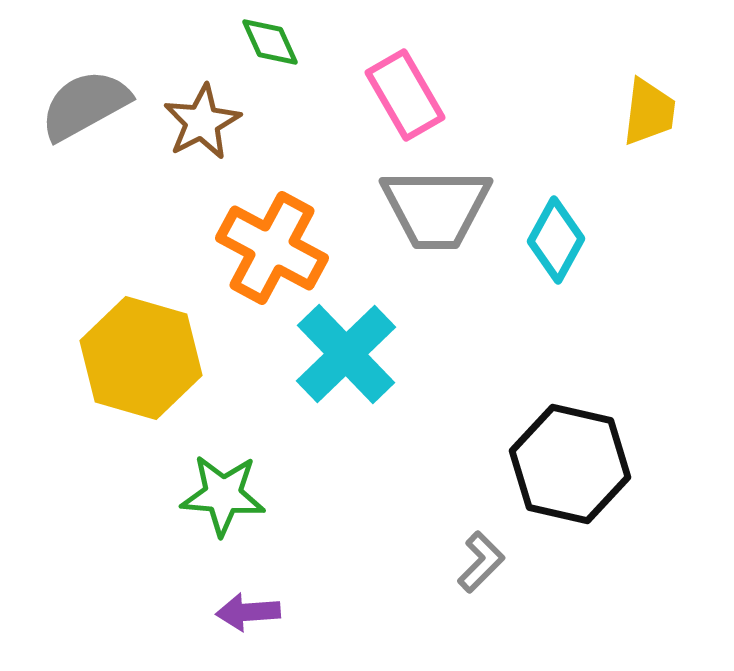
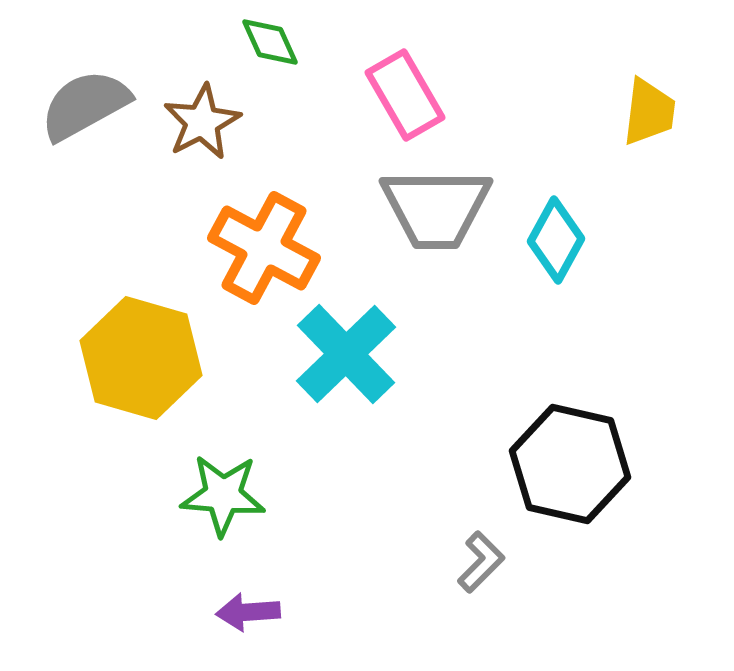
orange cross: moved 8 px left
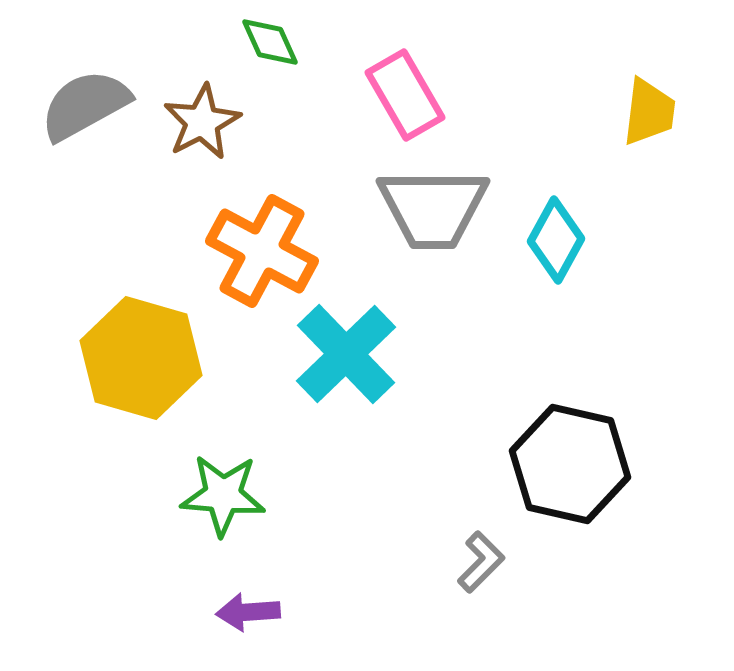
gray trapezoid: moved 3 px left
orange cross: moved 2 px left, 3 px down
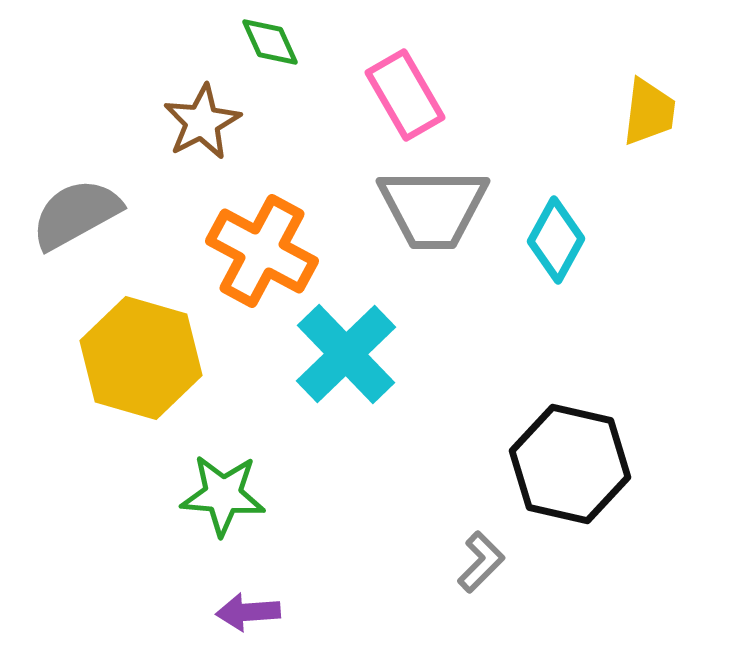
gray semicircle: moved 9 px left, 109 px down
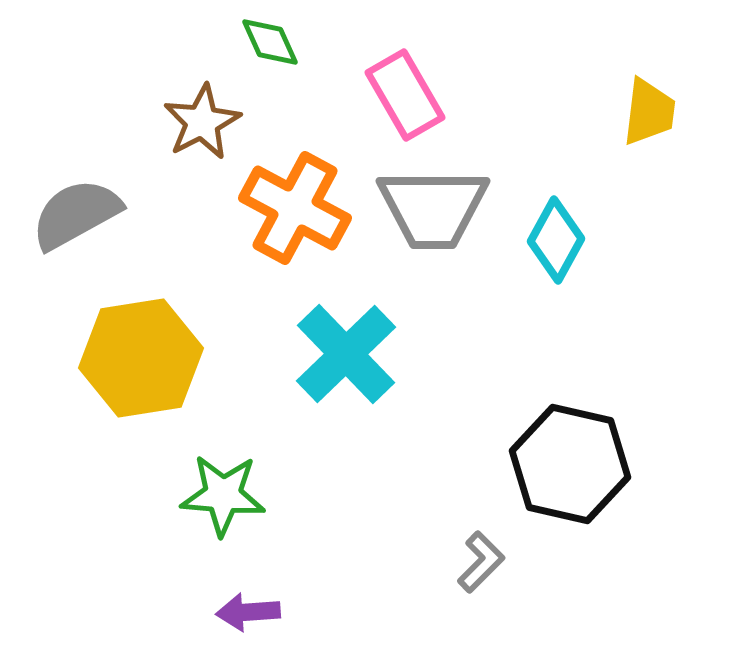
orange cross: moved 33 px right, 43 px up
yellow hexagon: rotated 25 degrees counterclockwise
